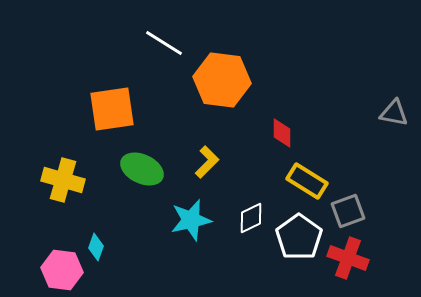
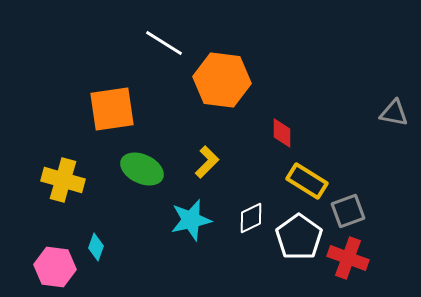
pink hexagon: moved 7 px left, 3 px up
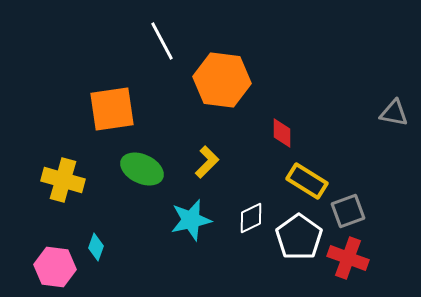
white line: moved 2 px left, 2 px up; rotated 30 degrees clockwise
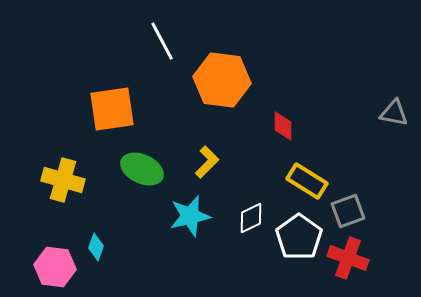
red diamond: moved 1 px right, 7 px up
cyan star: moved 1 px left, 4 px up
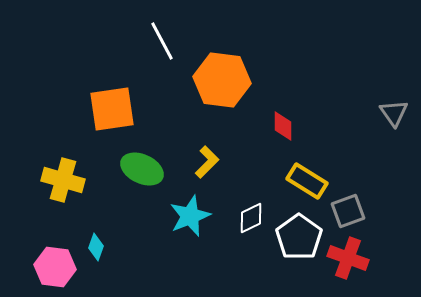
gray triangle: rotated 44 degrees clockwise
cyan star: rotated 9 degrees counterclockwise
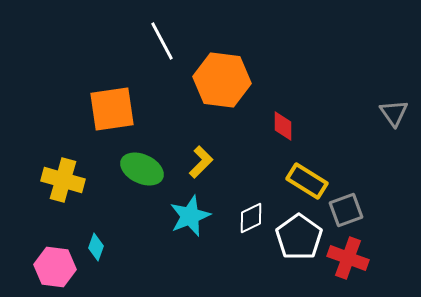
yellow L-shape: moved 6 px left
gray square: moved 2 px left, 1 px up
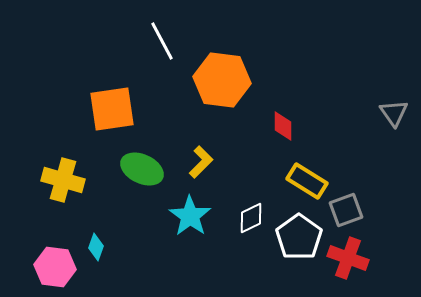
cyan star: rotated 15 degrees counterclockwise
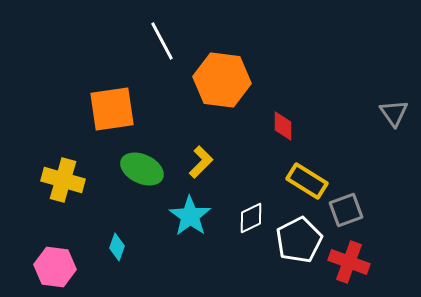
white pentagon: moved 3 px down; rotated 9 degrees clockwise
cyan diamond: moved 21 px right
red cross: moved 1 px right, 4 px down
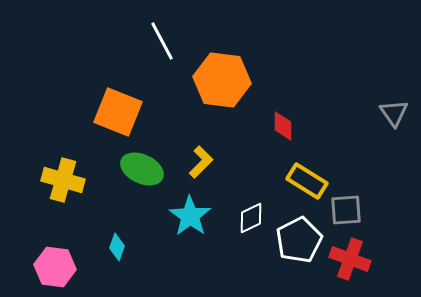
orange square: moved 6 px right, 3 px down; rotated 30 degrees clockwise
gray square: rotated 16 degrees clockwise
red cross: moved 1 px right, 3 px up
